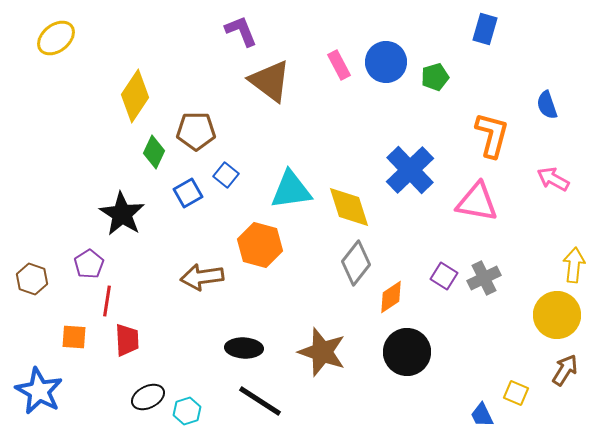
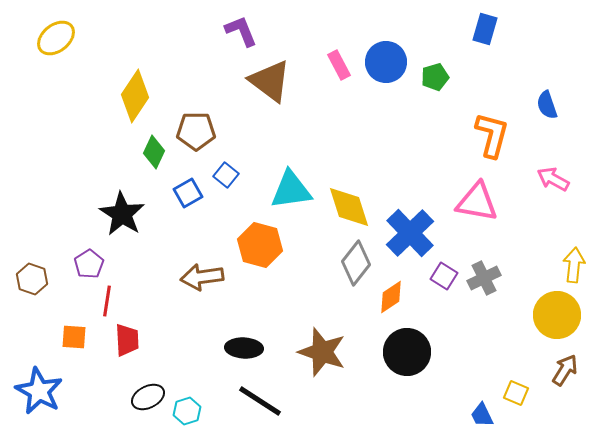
blue cross at (410, 170): moved 63 px down
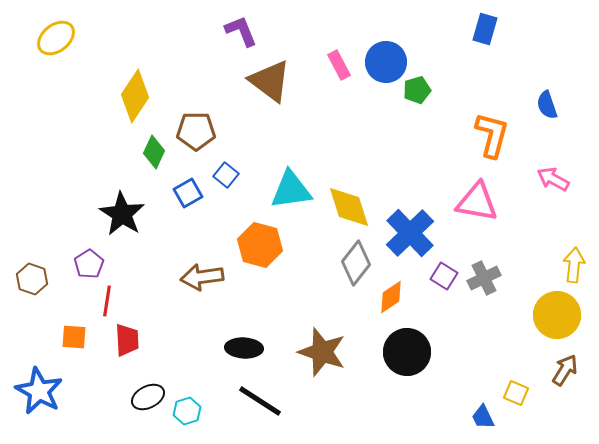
green pentagon at (435, 77): moved 18 px left, 13 px down
blue trapezoid at (482, 415): moved 1 px right, 2 px down
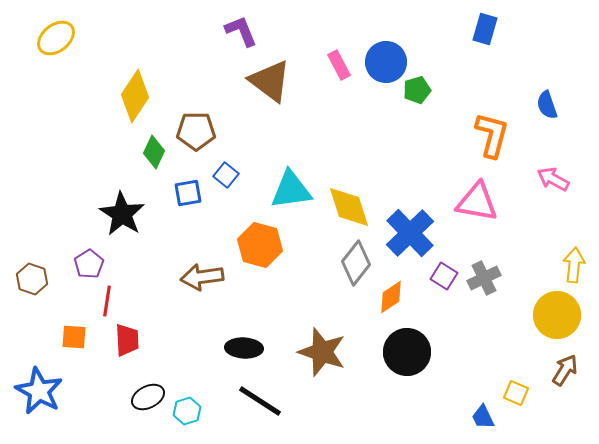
blue square at (188, 193): rotated 20 degrees clockwise
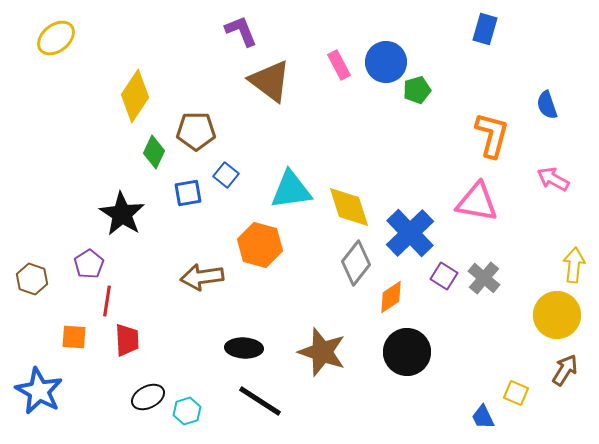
gray cross at (484, 278): rotated 24 degrees counterclockwise
